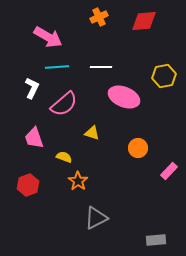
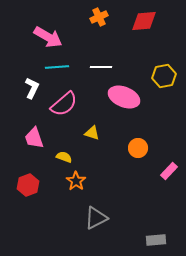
orange star: moved 2 px left
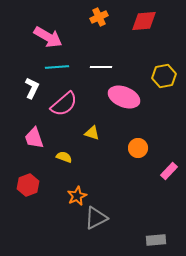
orange star: moved 1 px right, 15 px down; rotated 12 degrees clockwise
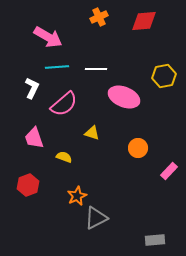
white line: moved 5 px left, 2 px down
gray rectangle: moved 1 px left
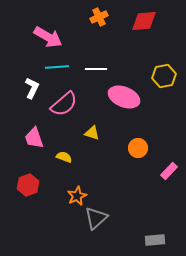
gray triangle: rotated 15 degrees counterclockwise
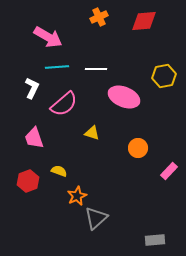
yellow semicircle: moved 5 px left, 14 px down
red hexagon: moved 4 px up
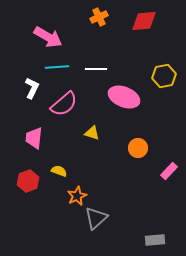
pink trapezoid: rotated 25 degrees clockwise
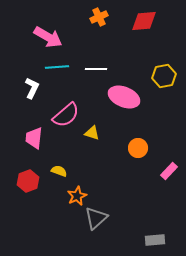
pink semicircle: moved 2 px right, 11 px down
